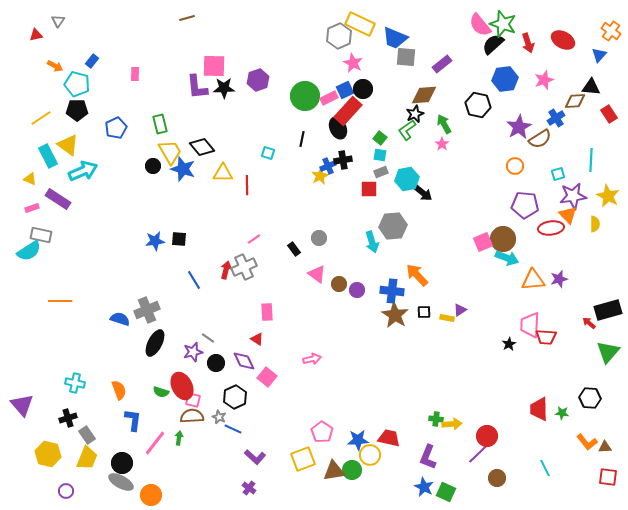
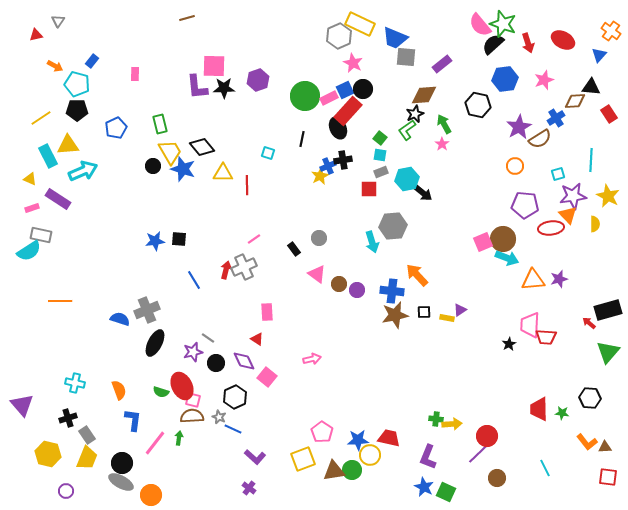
yellow triangle at (68, 145): rotated 40 degrees counterclockwise
brown star at (395, 315): rotated 28 degrees clockwise
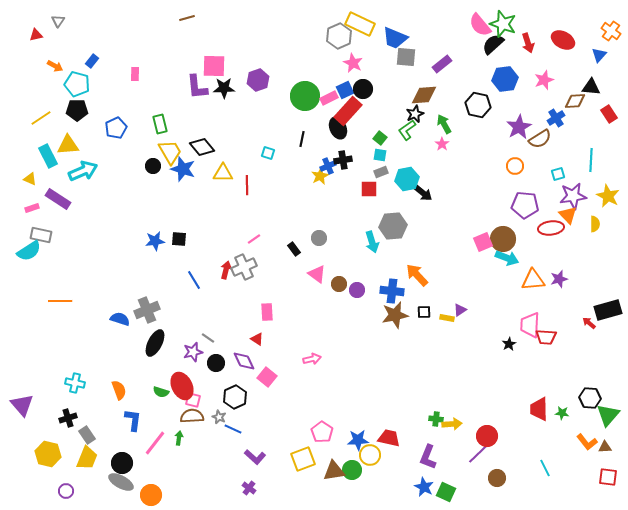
green triangle at (608, 352): moved 63 px down
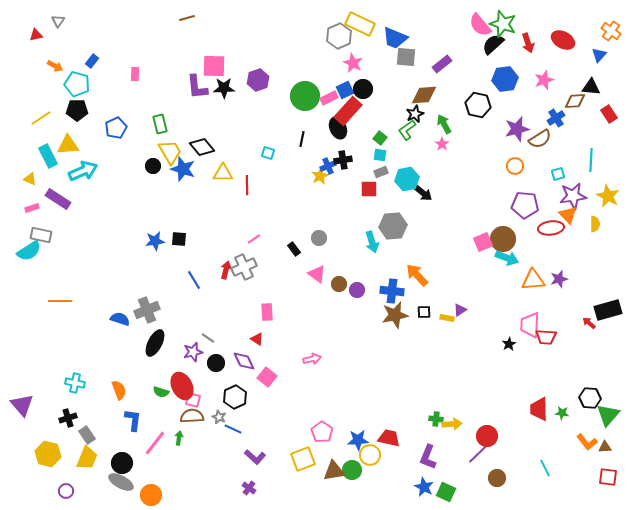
purple star at (519, 127): moved 2 px left, 2 px down; rotated 15 degrees clockwise
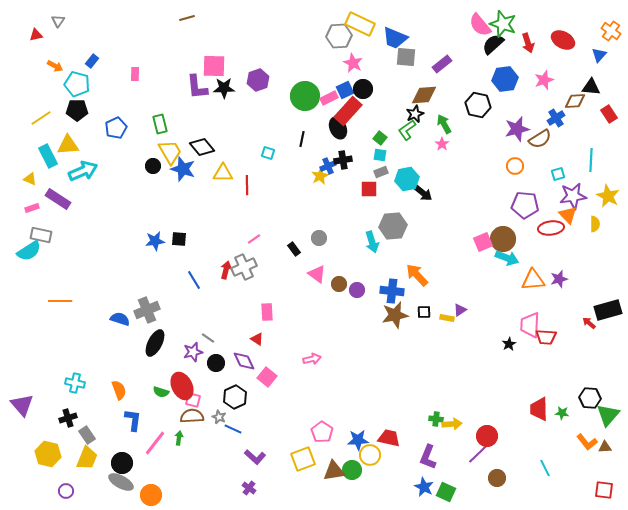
gray hexagon at (339, 36): rotated 20 degrees clockwise
red square at (608, 477): moved 4 px left, 13 px down
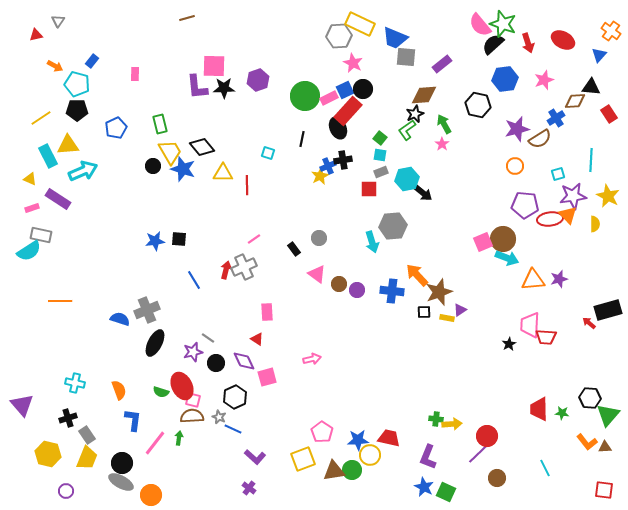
red ellipse at (551, 228): moved 1 px left, 9 px up
brown star at (395, 315): moved 44 px right, 23 px up; rotated 8 degrees counterclockwise
pink square at (267, 377): rotated 36 degrees clockwise
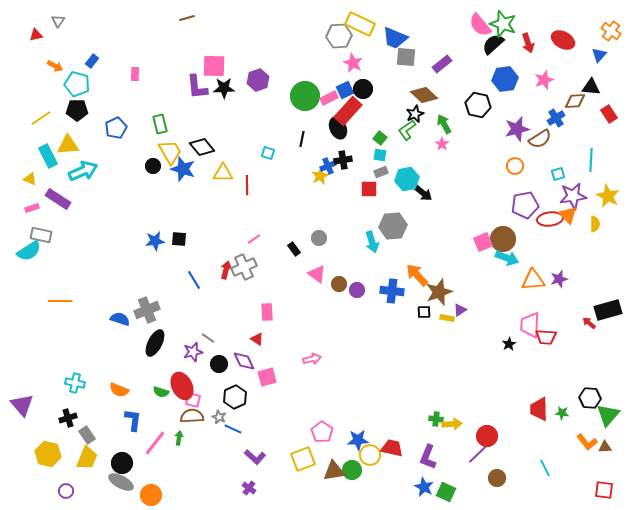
brown diamond at (424, 95): rotated 48 degrees clockwise
purple pentagon at (525, 205): rotated 16 degrees counterclockwise
black circle at (216, 363): moved 3 px right, 1 px down
orange semicircle at (119, 390): rotated 132 degrees clockwise
red trapezoid at (389, 438): moved 3 px right, 10 px down
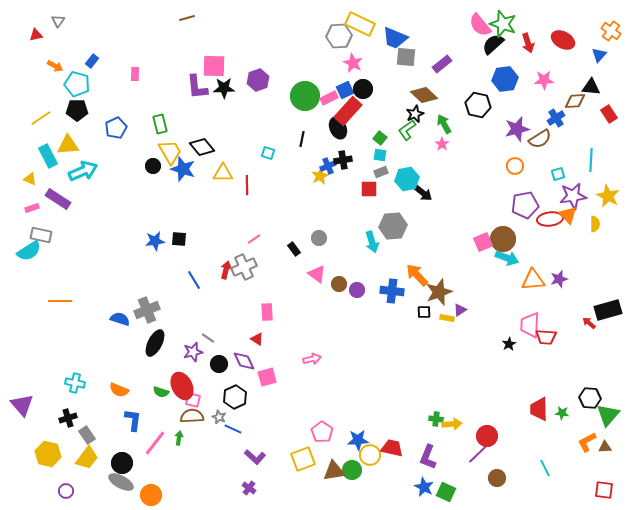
pink star at (544, 80): rotated 18 degrees clockwise
orange L-shape at (587, 442): rotated 100 degrees clockwise
yellow trapezoid at (87, 458): rotated 15 degrees clockwise
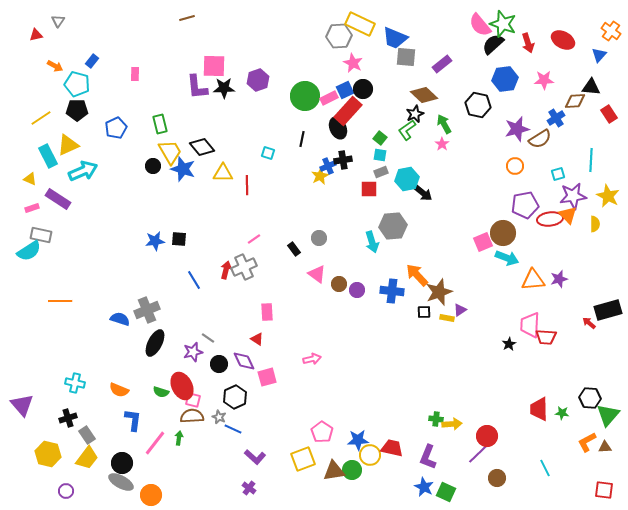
yellow triangle at (68, 145): rotated 20 degrees counterclockwise
brown circle at (503, 239): moved 6 px up
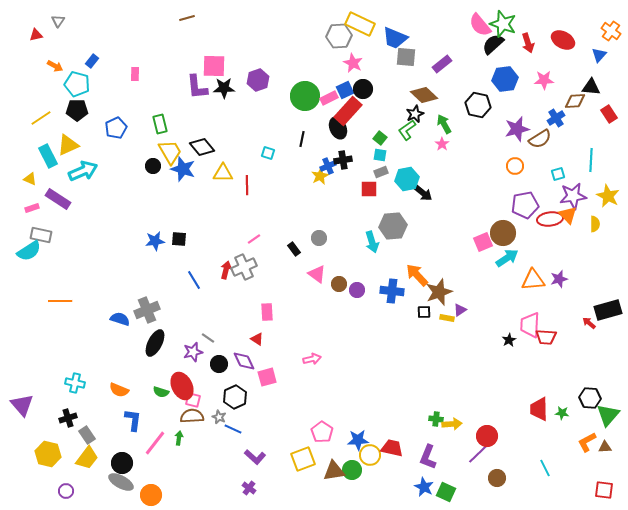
cyan arrow at (507, 258): rotated 55 degrees counterclockwise
black star at (509, 344): moved 4 px up
